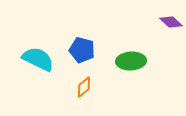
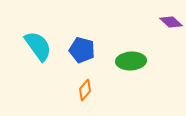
cyan semicircle: moved 13 px up; rotated 28 degrees clockwise
orange diamond: moved 1 px right, 3 px down; rotated 10 degrees counterclockwise
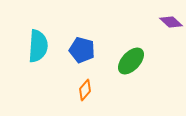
cyan semicircle: rotated 40 degrees clockwise
green ellipse: rotated 44 degrees counterclockwise
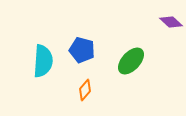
cyan semicircle: moved 5 px right, 15 px down
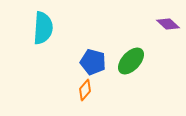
purple diamond: moved 3 px left, 2 px down
blue pentagon: moved 11 px right, 12 px down
cyan semicircle: moved 33 px up
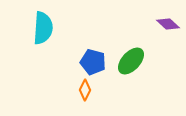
orange diamond: rotated 15 degrees counterclockwise
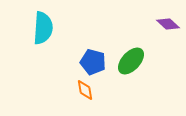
orange diamond: rotated 35 degrees counterclockwise
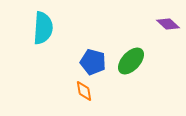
orange diamond: moved 1 px left, 1 px down
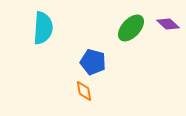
green ellipse: moved 33 px up
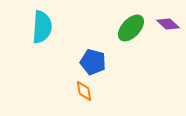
cyan semicircle: moved 1 px left, 1 px up
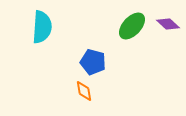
green ellipse: moved 1 px right, 2 px up
